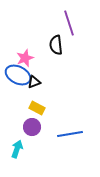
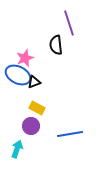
purple circle: moved 1 px left, 1 px up
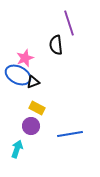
black triangle: moved 1 px left
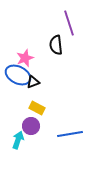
cyan arrow: moved 1 px right, 9 px up
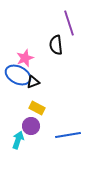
blue line: moved 2 px left, 1 px down
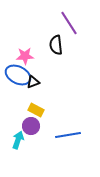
purple line: rotated 15 degrees counterclockwise
pink star: moved 2 px up; rotated 18 degrees clockwise
yellow rectangle: moved 1 px left, 2 px down
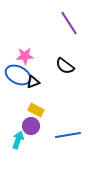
black semicircle: moved 9 px right, 21 px down; rotated 48 degrees counterclockwise
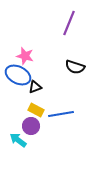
purple line: rotated 55 degrees clockwise
pink star: rotated 18 degrees clockwise
black semicircle: moved 10 px right, 1 px down; rotated 18 degrees counterclockwise
black triangle: moved 2 px right, 5 px down
blue line: moved 7 px left, 21 px up
cyan arrow: rotated 72 degrees counterclockwise
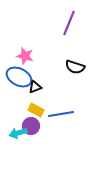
blue ellipse: moved 1 px right, 2 px down
cyan arrow: moved 7 px up; rotated 54 degrees counterclockwise
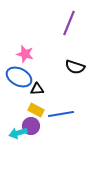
pink star: moved 2 px up
black triangle: moved 2 px right, 2 px down; rotated 16 degrees clockwise
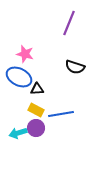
purple circle: moved 5 px right, 2 px down
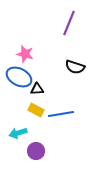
purple circle: moved 23 px down
